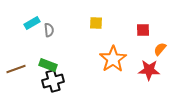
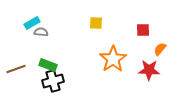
gray semicircle: moved 8 px left, 2 px down; rotated 80 degrees counterclockwise
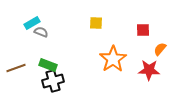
gray semicircle: rotated 16 degrees clockwise
brown line: moved 1 px up
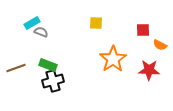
orange semicircle: moved 4 px up; rotated 104 degrees counterclockwise
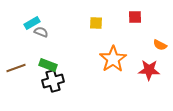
red square: moved 8 px left, 13 px up
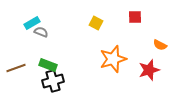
yellow square: rotated 24 degrees clockwise
orange star: rotated 16 degrees clockwise
red star: rotated 20 degrees counterclockwise
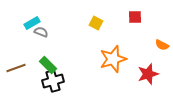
orange semicircle: moved 2 px right
green rectangle: rotated 24 degrees clockwise
red star: moved 1 px left, 4 px down
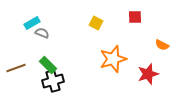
gray semicircle: moved 1 px right, 1 px down
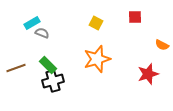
orange star: moved 16 px left
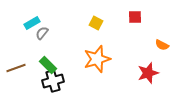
gray semicircle: rotated 72 degrees counterclockwise
red star: moved 1 px up
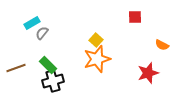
yellow square: moved 17 px down; rotated 16 degrees clockwise
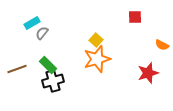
brown line: moved 1 px right, 1 px down
